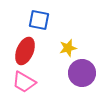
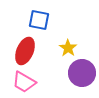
yellow star: rotated 24 degrees counterclockwise
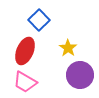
blue square: rotated 35 degrees clockwise
purple circle: moved 2 px left, 2 px down
pink trapezoid: moved 1 px right
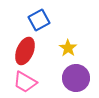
blue square: rotated 15 degrees clockwise
purple circle: moved 4 px left, 3 px down
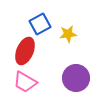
blue square: moved 1 px right, 4 px down
yellow star: moved 14 px up; rotated 30 degrees clockwise
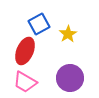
blue square: moved 1 px left
yellow star: rotated 24 degrees counterclockwise
purple circle: moved 6 px left
